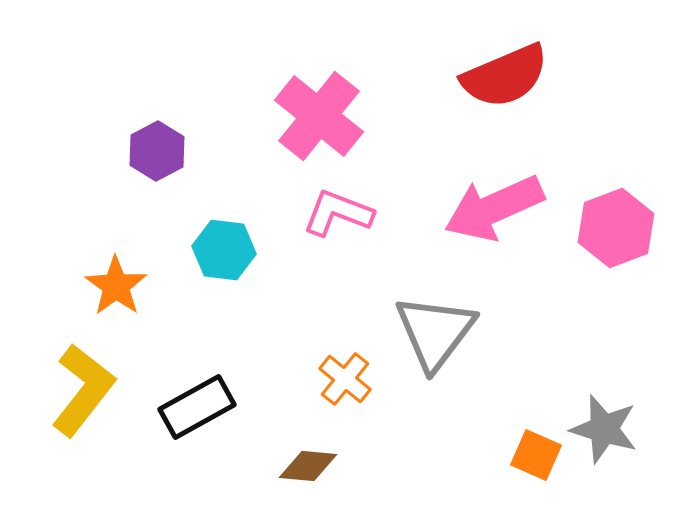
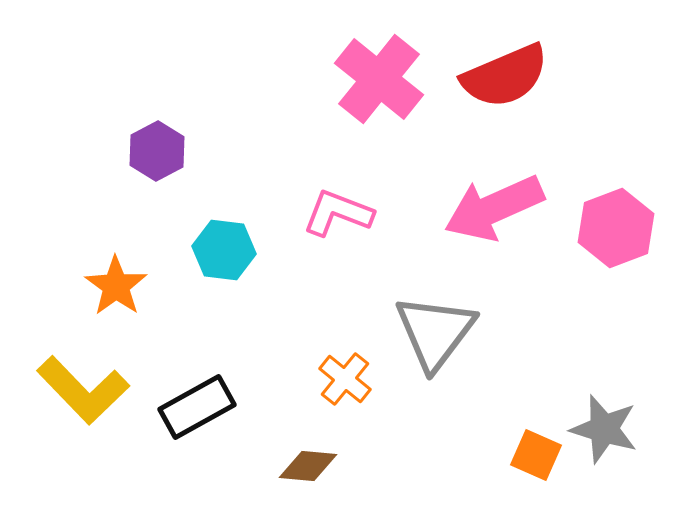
pink cross: moved 60 px right, 37 px up
yellow L-shape: rotated 98 degrees clockwise
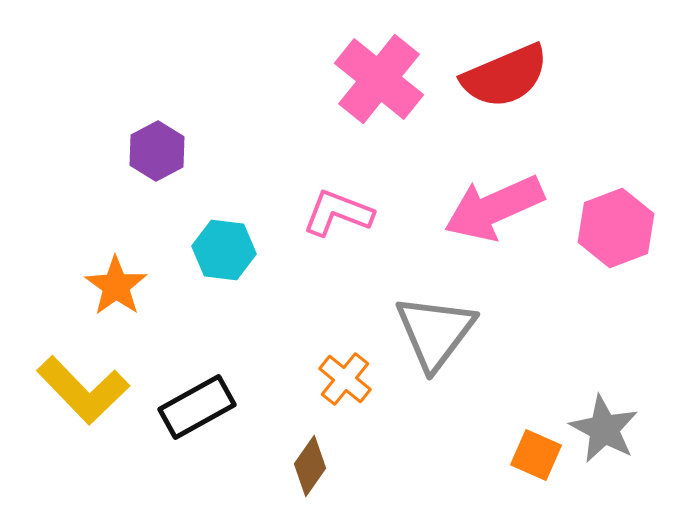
gray star: rotated 12 degrees clockwise
brown diamond: moved 2 px right; rotated 60 degrees counterclockwise
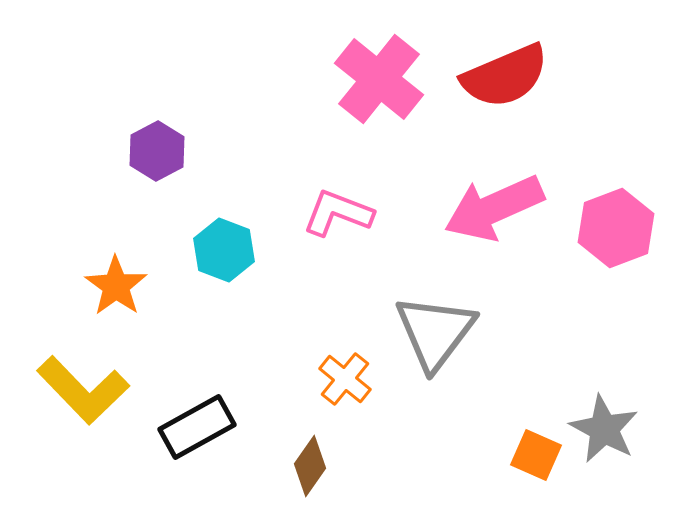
cyan hexagon: rotated 14 degrees clockwise
black rectangle: moved 20 px down
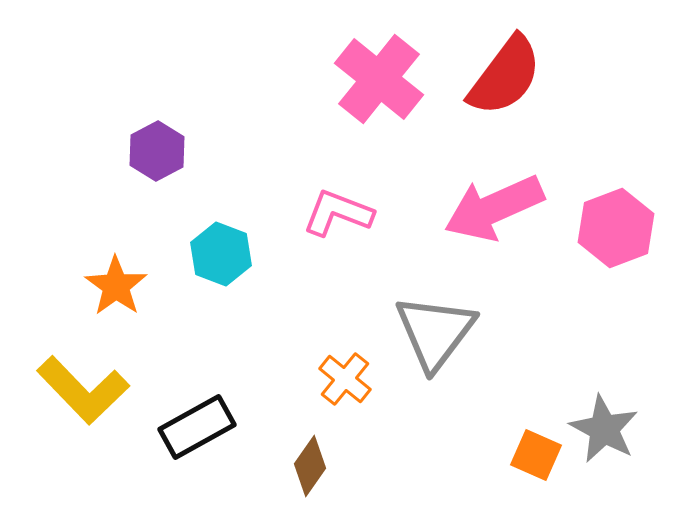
red semicircle: rotated 30 degrees counterclockwise
cyan hexagon: moved 3 px left, 4 px down
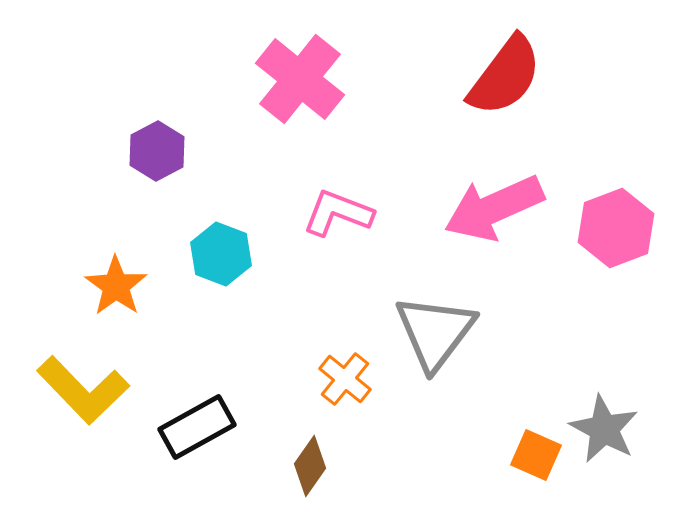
pink cross: moved 79 px left
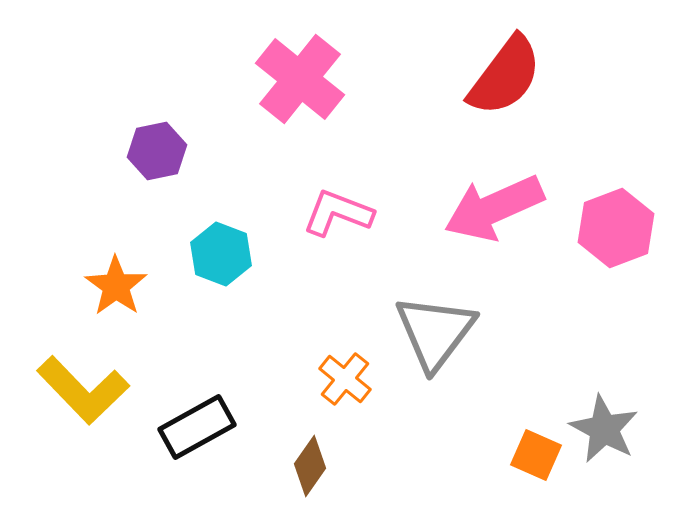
purple hexagon: rotated 16 degrees clockwise
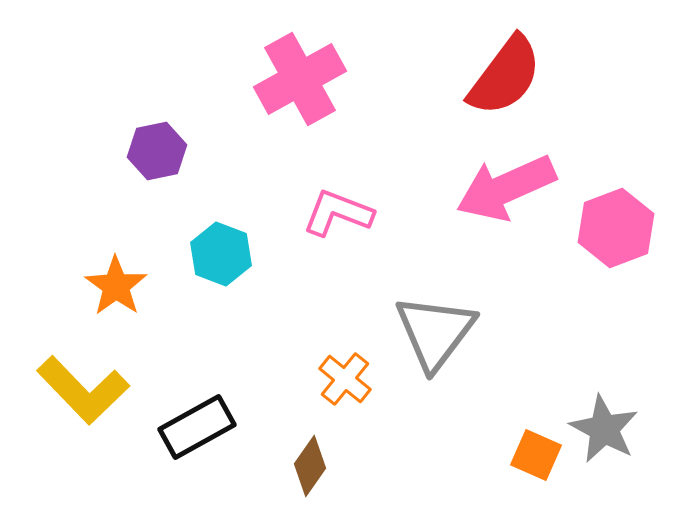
pink cross: rotated 22 degrees clockwise
pink arrow: moved 12 px right, 20 px up
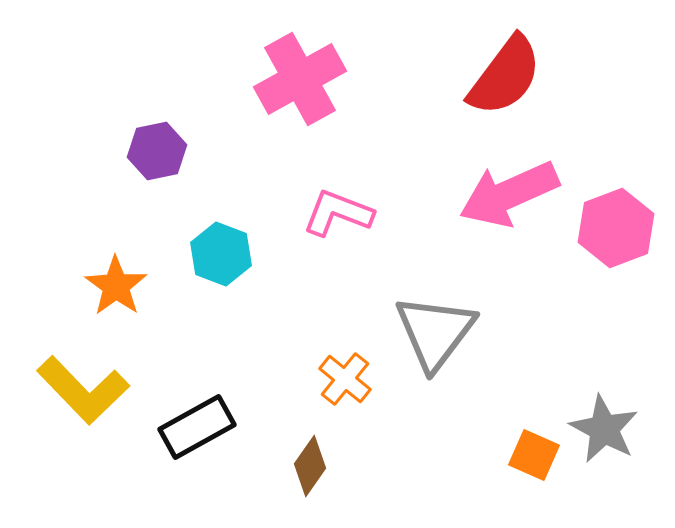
pink arrow: moved 3 px right, 6 px down
orange square: moved 2 px left
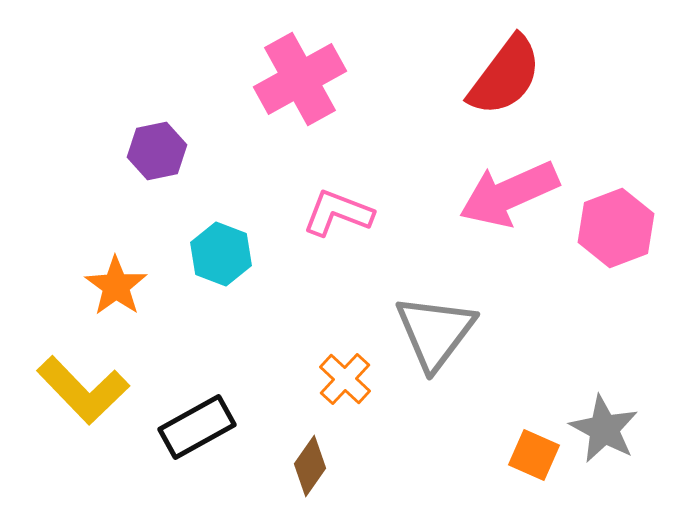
orange cross: rotated 4 degrees clockwise
